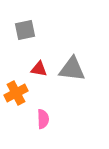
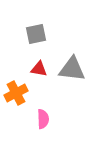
gray square: moved 11 px right, 4 px down
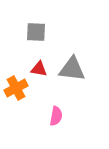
gray square: moved 2 px up; rotated 15 degrees clockwise
orange cross: moved 5 px up
pink semicircle: moved 13 px right, 3 px up; rotated 12 degrees clockwise
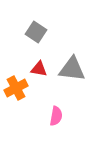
gray square: rotated 30 degrees clockwise
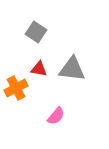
pink semicircle: rotated 30 degrees clockwise
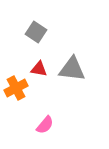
pink semicircle: moved 11 px left, 9 px down
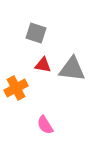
gray square: moved 1 px down; rotated 15 degrees counterclockwise
red triangle: moved 4 px right, 4 px up
pink semicircle: rotated 108 degrees clockwise
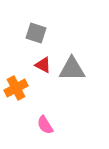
red triangle: rotated 18 degrees clockwise
gray triangle: rotated 8 degrees counterclockwise
